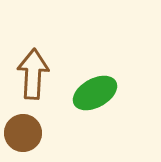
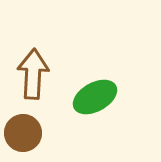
green ellipse: moved 4 px down
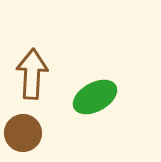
brown arrow: moved 1 px left
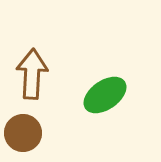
green ellipse: moved 10 px right, 2 px up; rotated 6 degrees counterclockwise
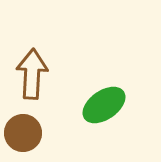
green ellipse: moved 1 px left, 10 px down
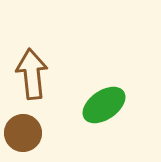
brown arrow: rotated 9 degrees counterclockwise
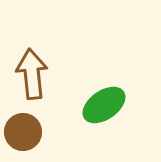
brown circle: moved 1 px up
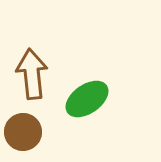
green ellipse: moved 17 px left, 6 px up
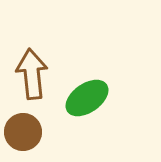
green ellipse: moved 1 px up
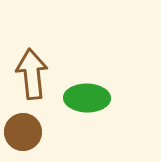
green ellipse: rotated 36 degrees clockwise
